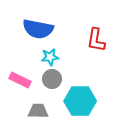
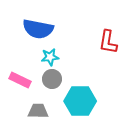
red L-shape: moved 12 px right, 2 px down
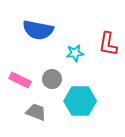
blue semicircle: moved 1 px down
red L-shape: moved 2 px down
cyan star: moved 25 px right, 4 px up
gray trapezoid: moved 2 px left, 1 px down; rotated 20 degrees clockwise
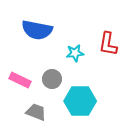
blue semicircle: moved 1 px left
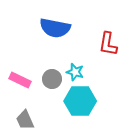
blue semicircle: moved 18 px right, 2 px up
cyan star: moved 19 px down; rotated 24 degrees clockwise
gray trapezoid: moved 11 px left, 8 px down; rotated 135 degrees counterclockwise
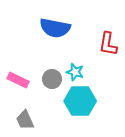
pink rectangle: moved 2 px left
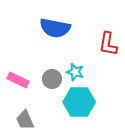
cyan hexagon: moved 1 px left, 1 px down
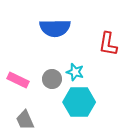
blue semicircle: rotated 12 degrees counterclockwise
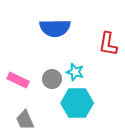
cyan hexagon: moved 2 px left, 1 px down
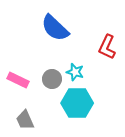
blue semicircle: rotated 44 degrees clockwise
red L-shape: moved 1 px left, 3 px down; rotated 15 degrees clockwise
